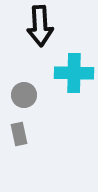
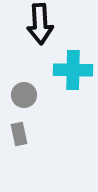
black arrow: moved 2 px up
cyan cross: moved 1 px left, 3 px up
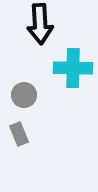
cyan cross: moved 2 px up
gray rectangle: rotated 10 degrees counterclockwise
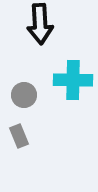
cyan cross: moved 12 px down
gray rectangle: moved 2 px down
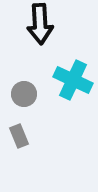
cyan cross: rotated 24 degrees clockwise
gray circle: moved 1 px up
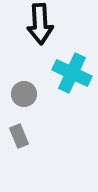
cyan cross: moved 1 px left, 7 px up
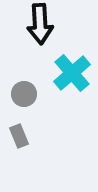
cyan cross: rotated 24 degrees clockwise
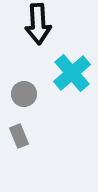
black arrow: moved 2 px left
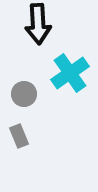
cyan cross: moved 2 px left; rotated 6 degrees clockwise
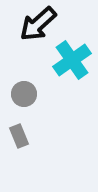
black arrow: rotated 51 degrees clockwise
cyan cross: moved 2 px right, 13 px up
